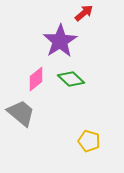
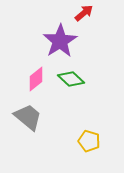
gray trapezoid: moved 7 px right, 4 px down
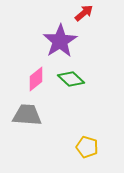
gray trapezoid: moved 1 px left, 2 px up; rotated 36 degrees counterclockwise
yellow pentagon: moved 2 px left, 6 px down
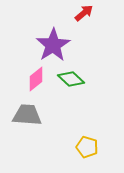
purple star: moved 7 px left, 4 px down
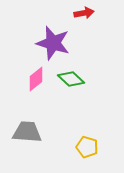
red arrow: rotated 30 degrees clockwise
purple star: moved 2 px up; rotated 24 degrees counterclockwise
gray trapezoid: moved 17 px down
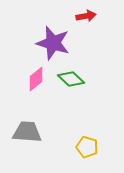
red arrow: moved 2 px right, 3 px down
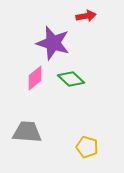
pink diamond: moved 1 px left, 1 px up
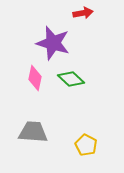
red arrow: moved 3 px left, 3 px up
pink diamond: rotated 40 degrees counterclockwise
gray trapezoid: moved 6 px right
yellow pentagon: moved 1 px left, 2 px up; rotated 10 degrees clockwise
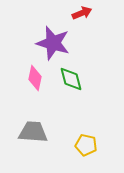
red arrow: moved 1 px left; rotated 12 degrees counterclockwise
green diamond: rotated 32 degrees clockwise
yellow pentagon: rotated 15 degrees counterclockwise
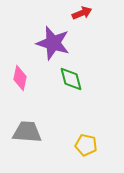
pink diamond: moved 15 px left
gray trapezoid: moved 6 px left
